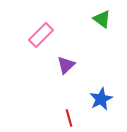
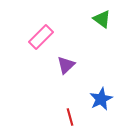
pink rectangle: moved 2 px down
red line: moved 1 px right, 1 px up
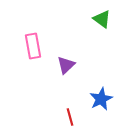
pink rectangle: moved 8 px left, 9 px down; rotated 55 degrees counterclockwise
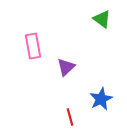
purple triangle: moved 2 px down
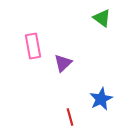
green triangle: moved 1 px up
purple triangle: moved 3 px left, 4 px up
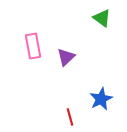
purple triangle: moved 3 px right, 6 px up
